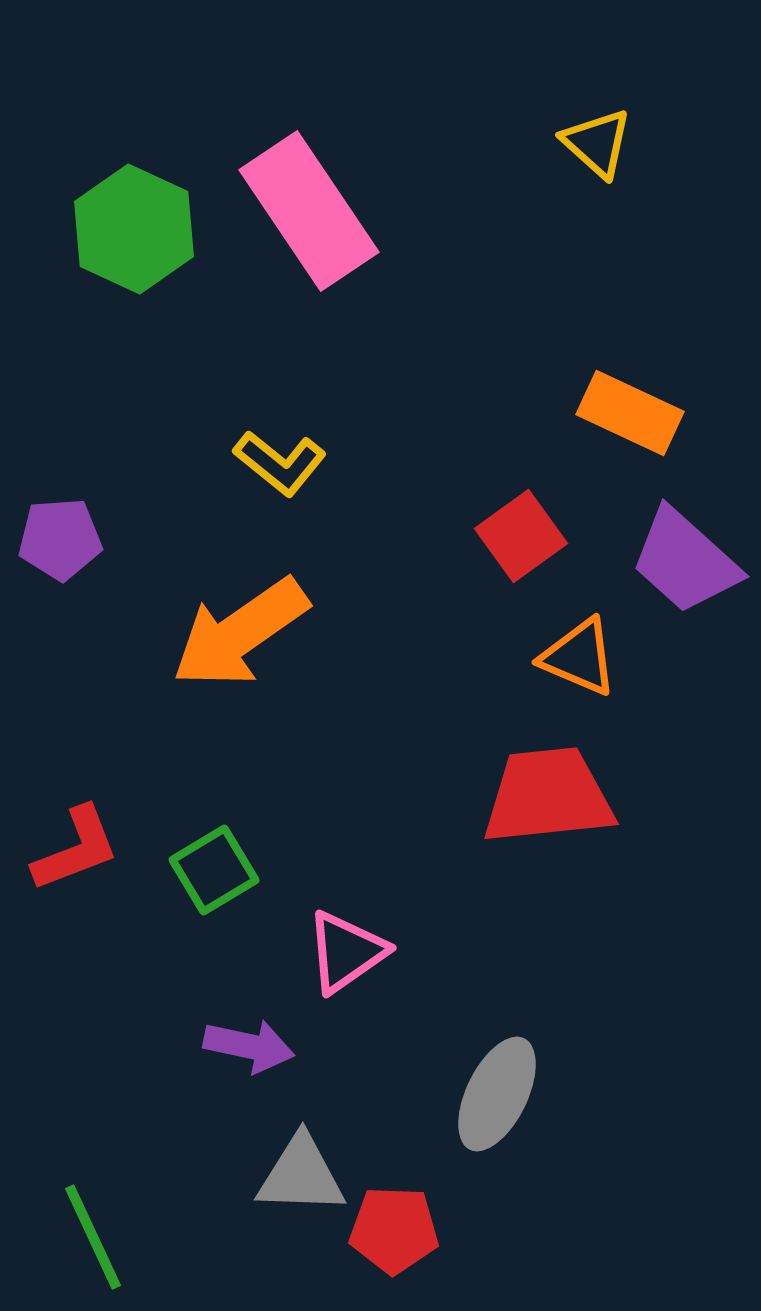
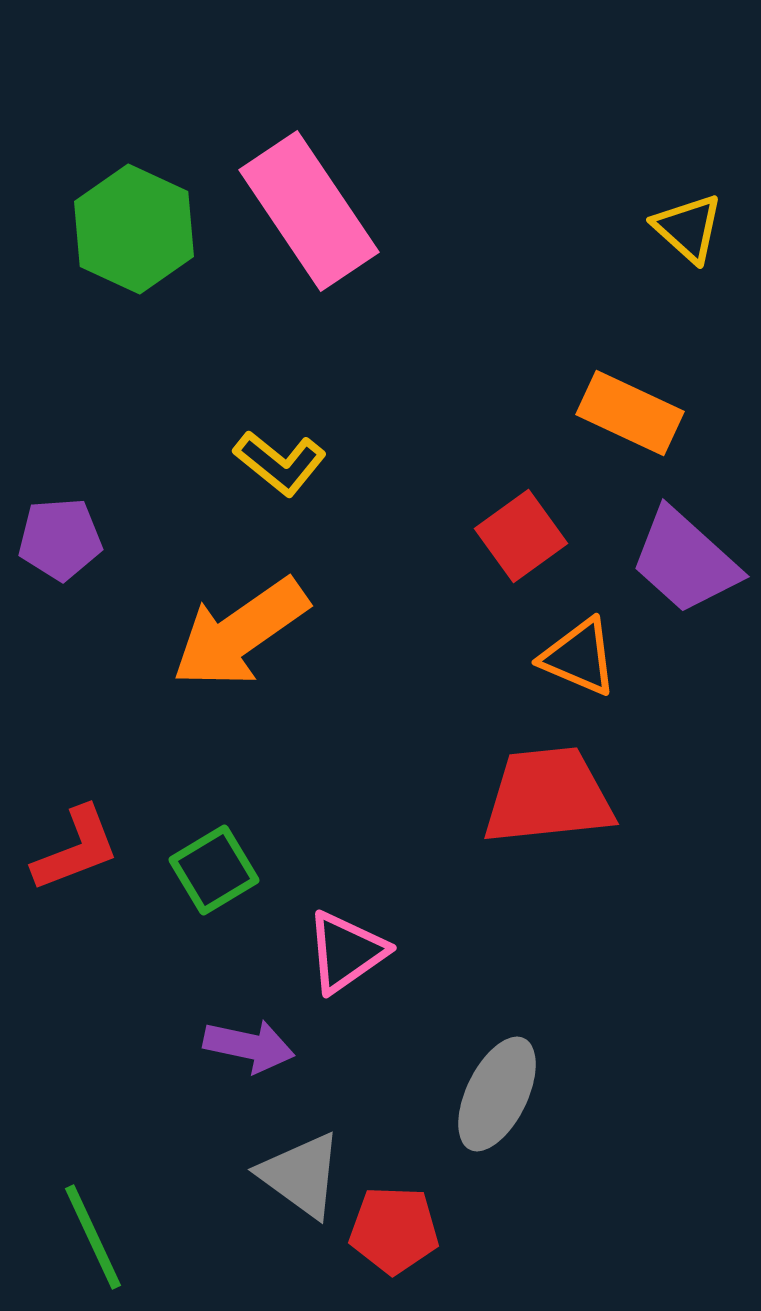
yellow triangle: moved 91 px right, 85 px down
gray triangle: rotated 34 degrees clockwise
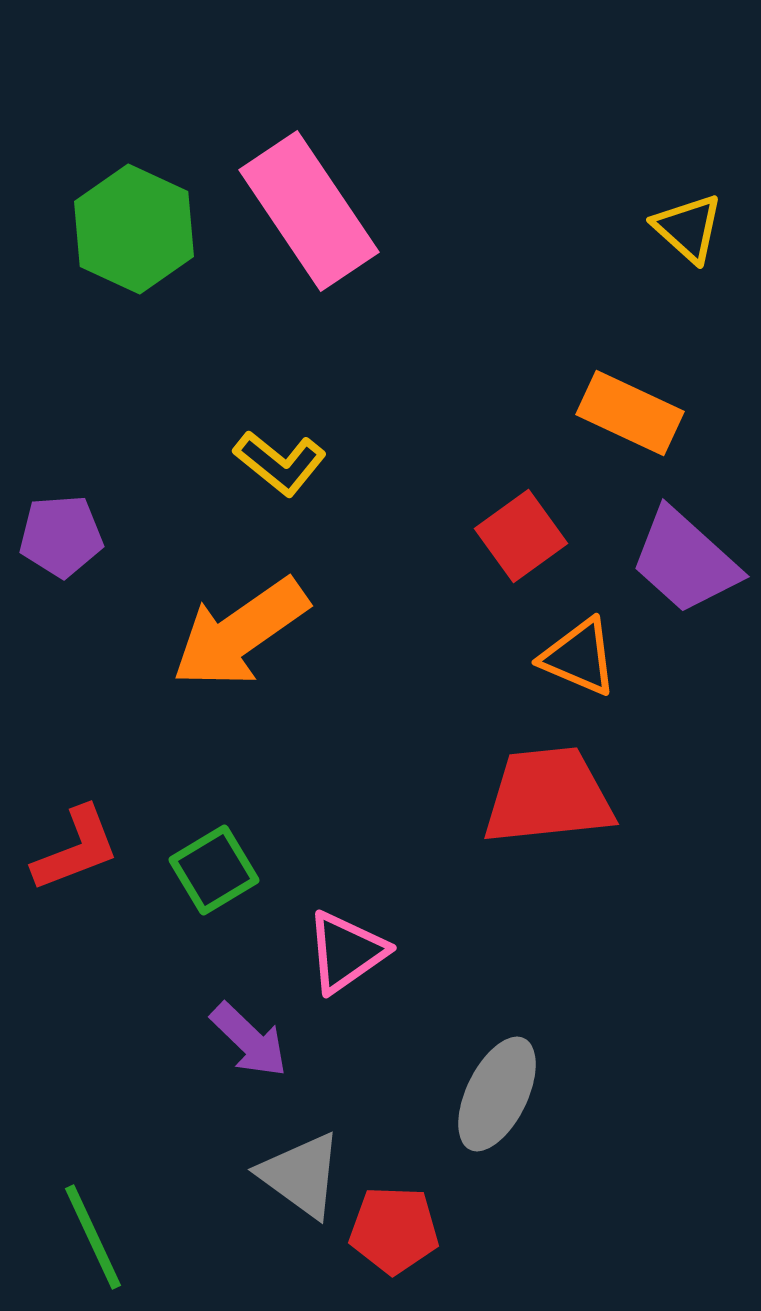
purple pentagon: moved 1 px right, 3 px up
purple arrow: moved 6 px up; rotated 32 degrees clockwise
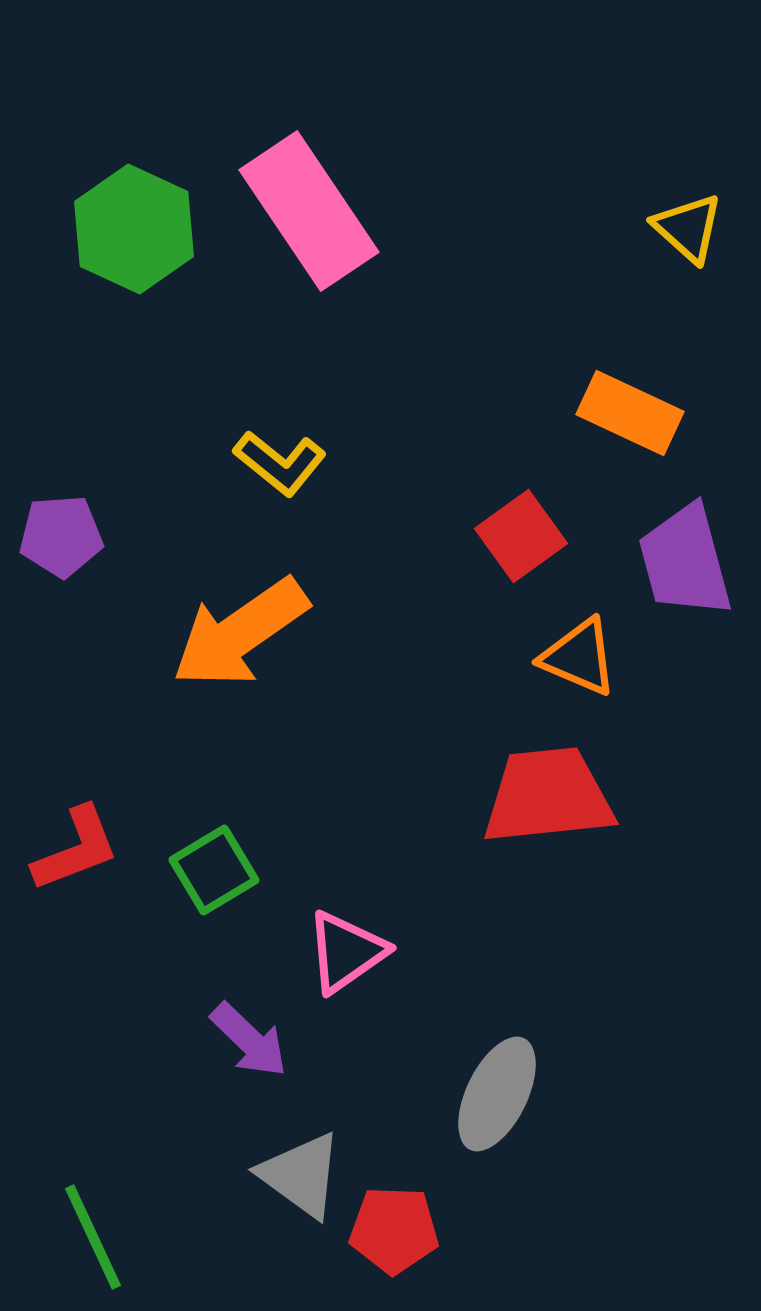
purple trapezoid: rotated 33 degrees clockwise
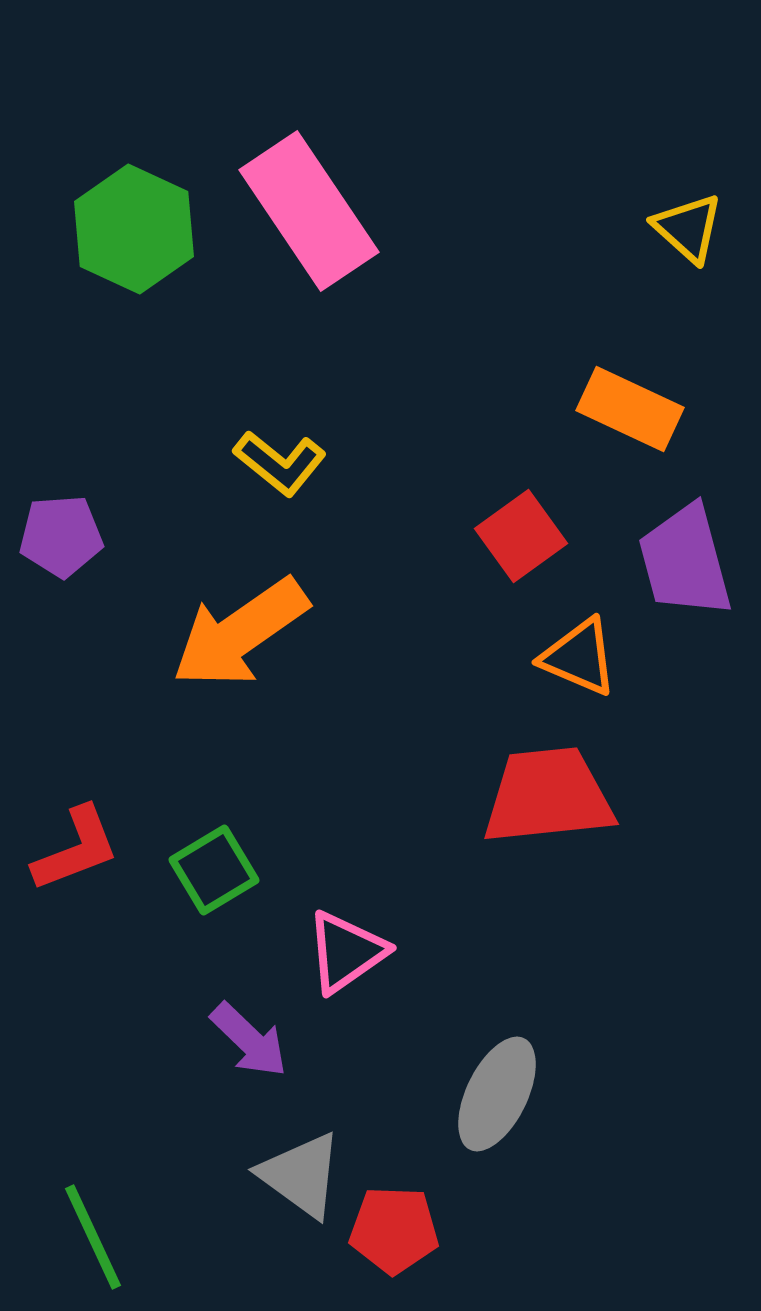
orange rectangle: moved 4 px up
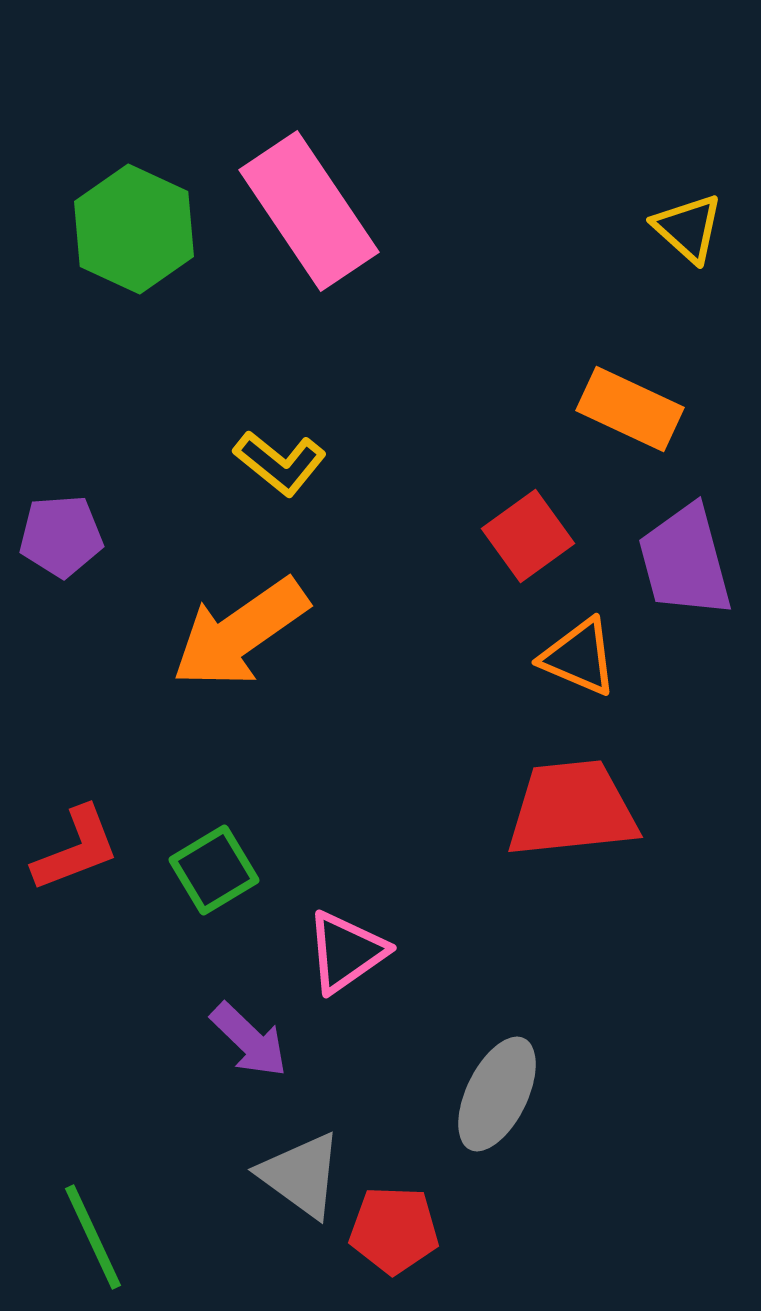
red square: moved 7 px right
red trapezoid: moved 24 px right, 13 px down
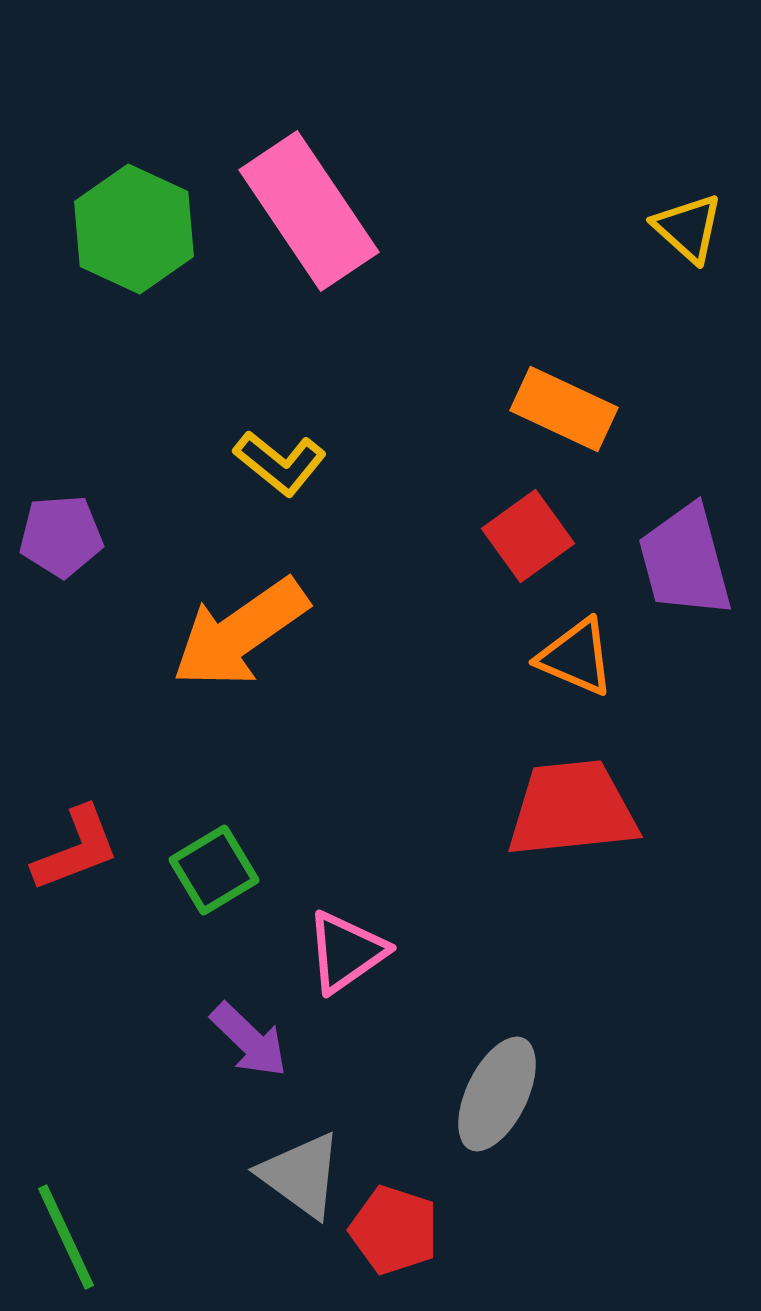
orange rectangle: moved 66 px left
orange triangle: moved 3 px left
red pentagon: rotated 16 degrees clockwise
green line: moved 27 px left
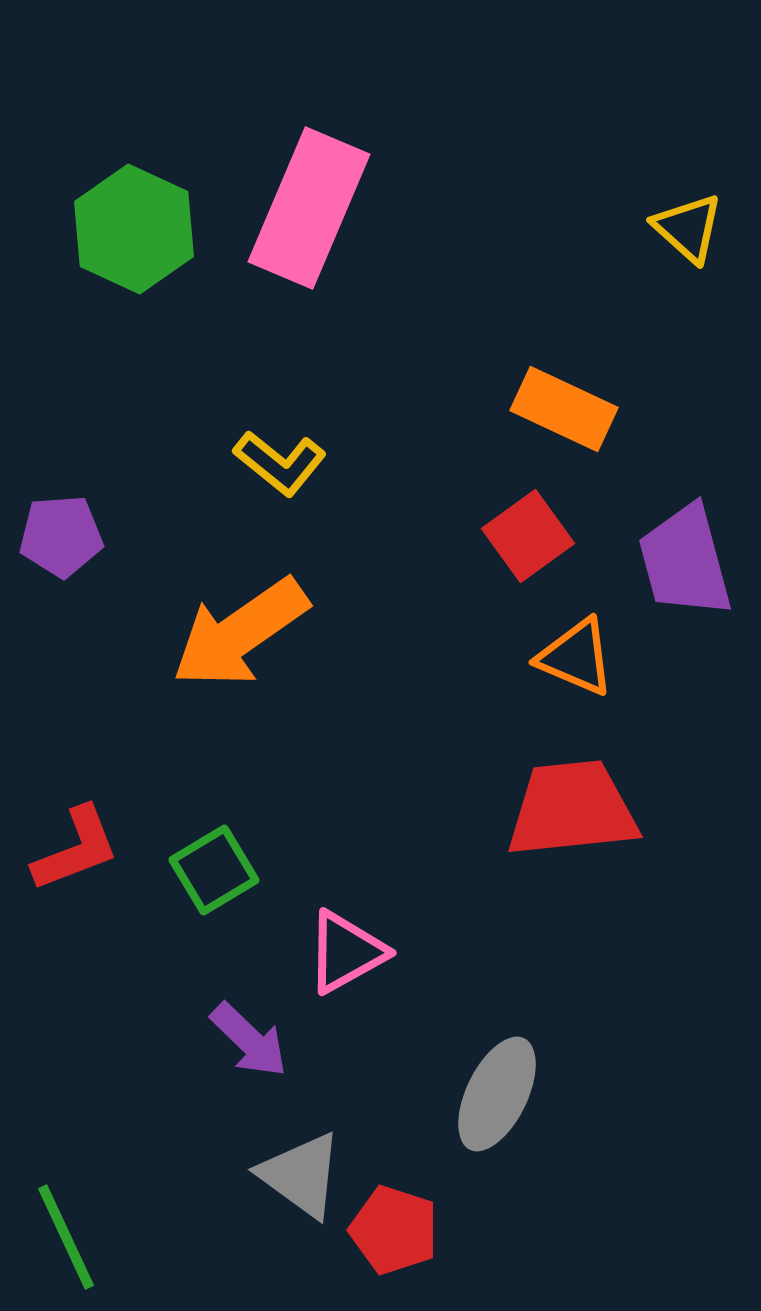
pink rectangle: moved 3 px up; rotated 57 degrees clockwise
pink triangle: rotated 6 degrees clockwise
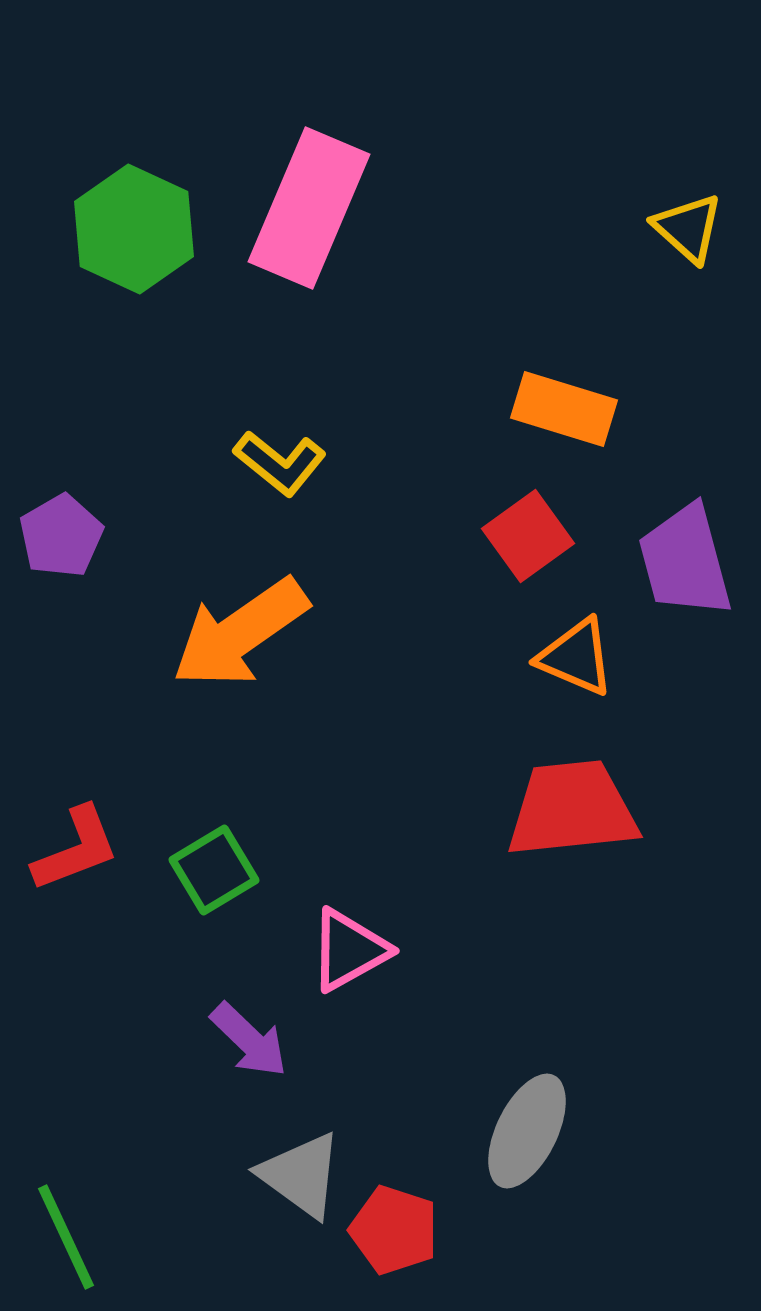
orange rectangle: rotated 8 degrees counterclockwise
purple pentagon: rotated 26 degrees counterclockwise
pink triangle: moved 3 px right, 2 px up
gray ellipse: moved 30 px right, 37 px down
